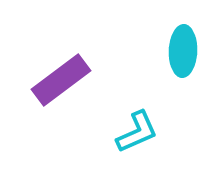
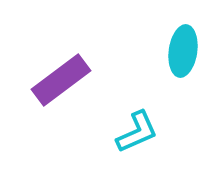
cyan ellipse: rotated 6 degrees clockwise
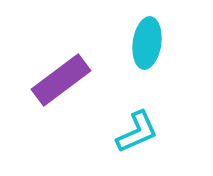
cyan ellipse: moved 36 px left, 8 px up
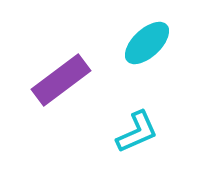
cyan ellipse: rotated 39 degrees clockwise
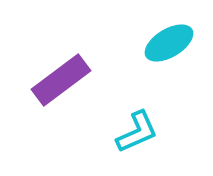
cyan ellipse: moved 22 px right; rotated 12 degrees clockwise
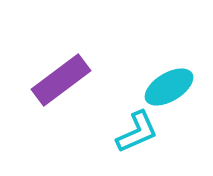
cyan ellipse: moved 44 px down
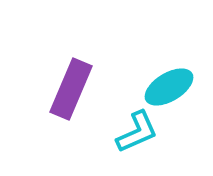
purple rectangle: moved 10 px right, 9 px down; rotated 30 degrees counterclockwise
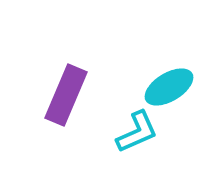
purple rectangle: moved 5 px left, 6 px down
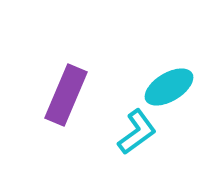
cyan L-shape: rotated 12 degrees counterclockwise
